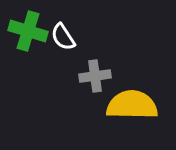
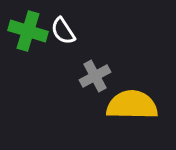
white semicircle: moved 6 px up
gray cross: rotated 20 degrees counterclockwise
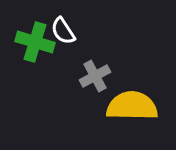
green cross: moved 7 px right, 11 px down
yellow semicircle: moved 1 px down
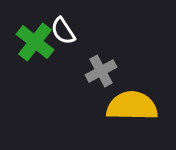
green cross: rotated 21 degrees clockwise
gray cross: moved 6 px right, 5 px up
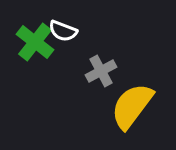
white semicircle: rotated 36 degrees counterclockwise
yellow semicircle: rotated 54 degrees counterclockwise
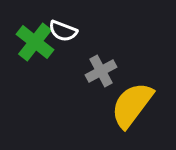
yellow semicircle: moved 1 px up
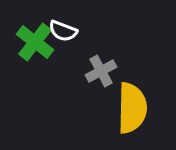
yellow semicircle: moved 3 px down; rotated 144 degrees clockwise
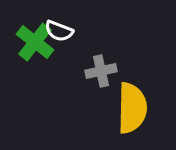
white semicircle: moved 4 px left
gray cross: rotated 16 degrees clockwise
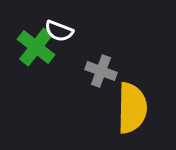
green cross: moved 1 px right, 5 px down
gray cross: rotated 32 degrees clockwise
